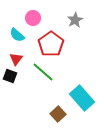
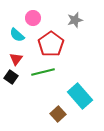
gray star: rotated 14 degrees clockwise
green line: rotated 55 degrees counterclockwise
black square: moved 1 px right, 1 px down; rotated 16 degrees clockwise
cyan rectangle: moved 2 px left, 2 px up
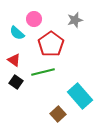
pink circle: moved 1 px right, 1 px down
cyan semicircle: moved 2 px up
red triangle: moved 2 px left, 1 px down; rotated 32 degrees counterclockwise
black square: moved 5 px right, 5 px down
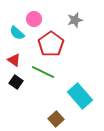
green line: rotated 40 degrees clockwise
brown square: moved 2 px left, 5 px down
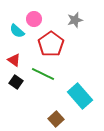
cyan semicircle: moved 2 px up
green line: moved 2 px down
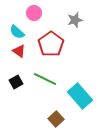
pink circle: moved 6 px up
cyan semicircle: moved 1 px down
red triangle: moved 5 px right, 9 px up
green line: moved 2 px right, 5 px down
black square: rotated 24 degrees clockwise
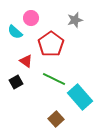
pink circle: moved 3 px left, 5 px down
cyan semicircle: moved 2 px left
red triangle: moved 7 px right, 10 px down
green line: moved 9 px right
cyan rectangle: moved 1 px down
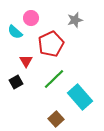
red pentagon: rotated 10 degrees clockwise
red triangle: rotated 24 degrees clockwise
green line: rotated 70 degrees counterclockwise
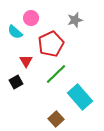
green line: moved 2 px right, 5 px up
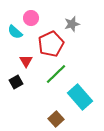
gray star: moved 3 px left, 4 px down
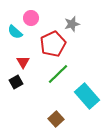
red pentagon: moved 2 px right
red triangle: moved 3 px left, 1 px down
green line: moved 2 px right
cyan rectangle: moved 7 px right, 1 px up
